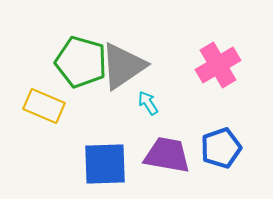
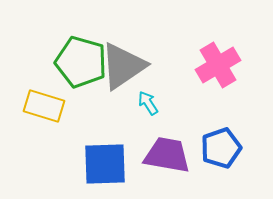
yellow rectangle: rotated 6 degrees counterclockwise
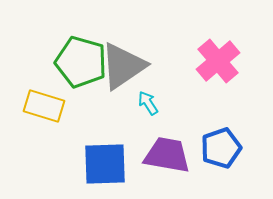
pink cross: moved 4 px up; rotated 9 degrees counterclockwise
